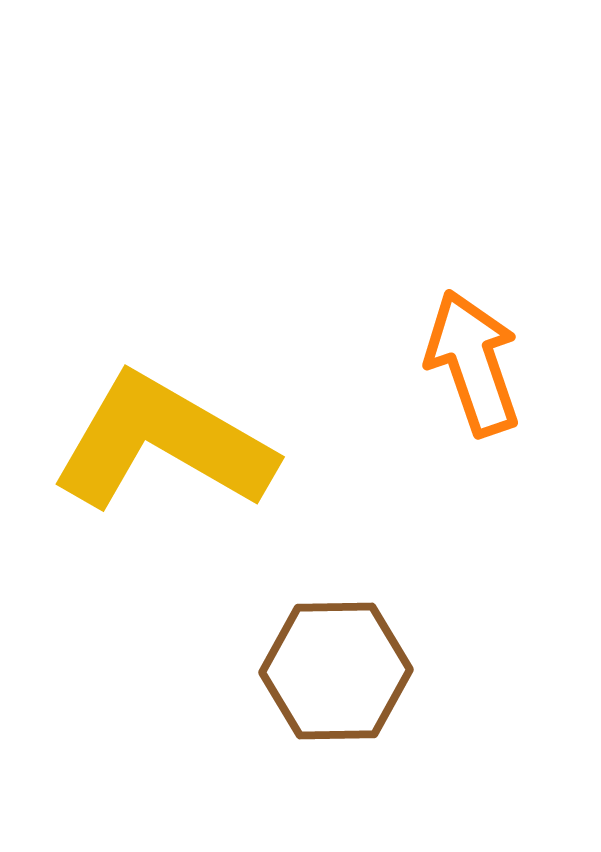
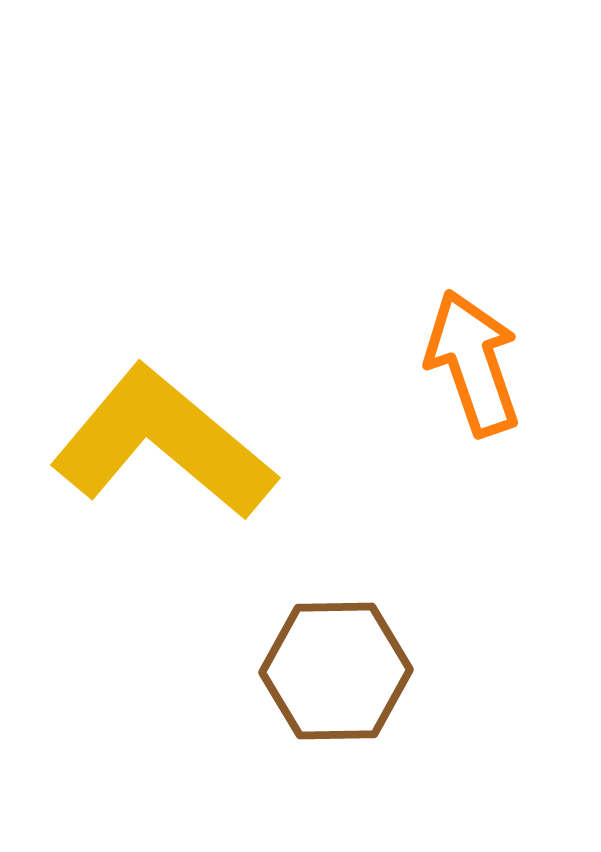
yellow L-shape: rotated 10 degrees clockwise
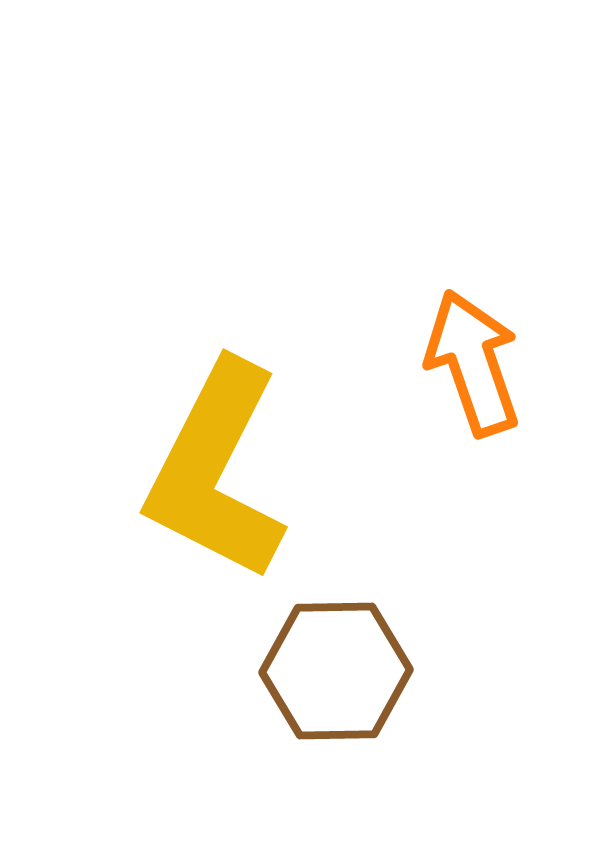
yellow L-shape: moved 53 px right, 28 px down; rotated 103 degrees counterclockwise
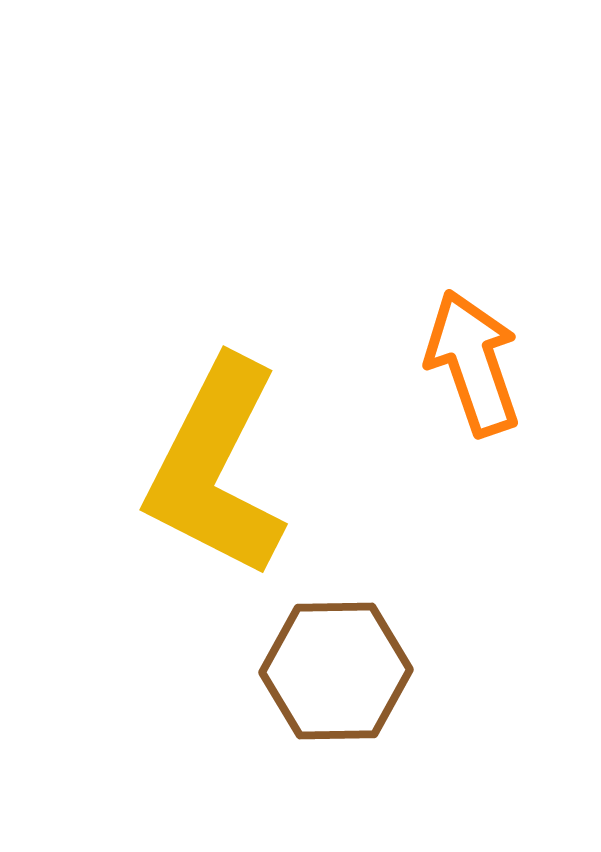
yellow L-shape: moved 3 px up
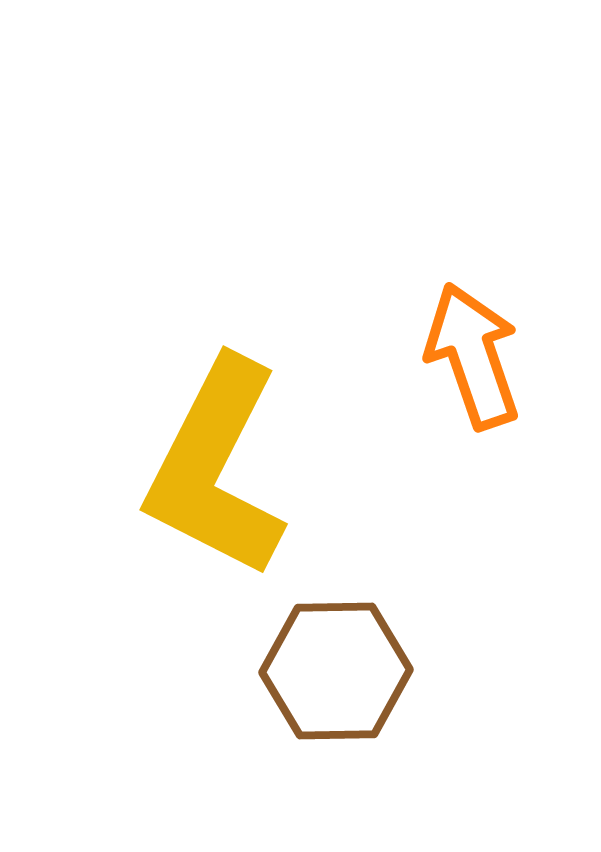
orange arrow: moved 7 px up
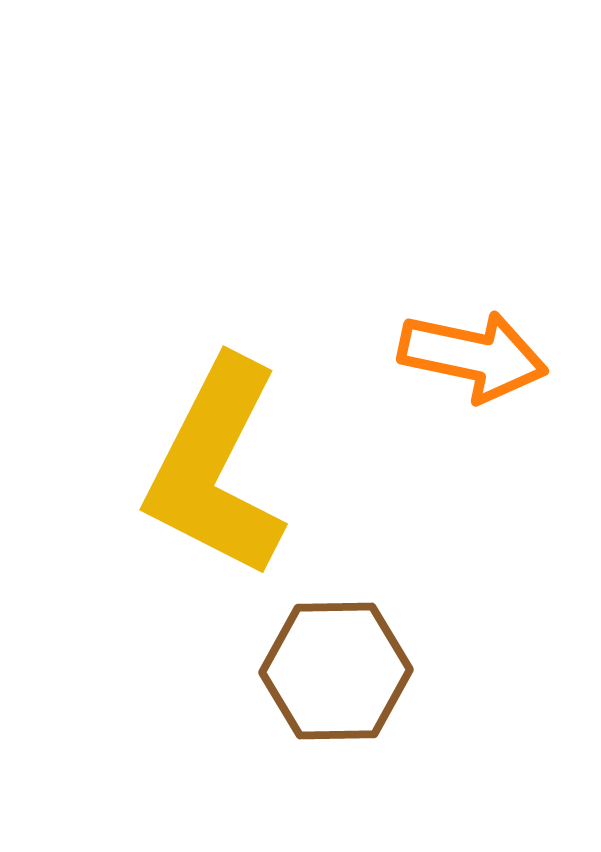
orange arrow: rotated 121 degrees clockwise
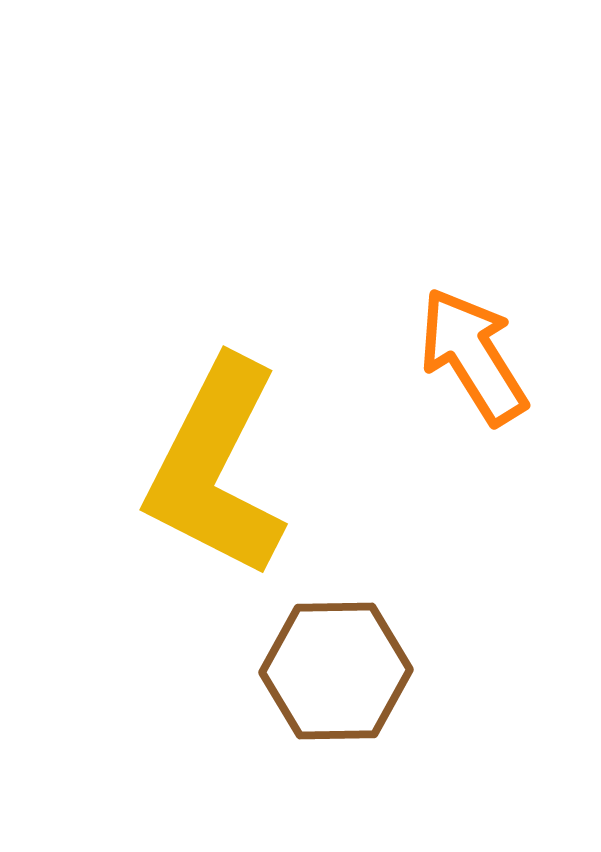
orange arrow: rotated 134 degrees counterclockwise
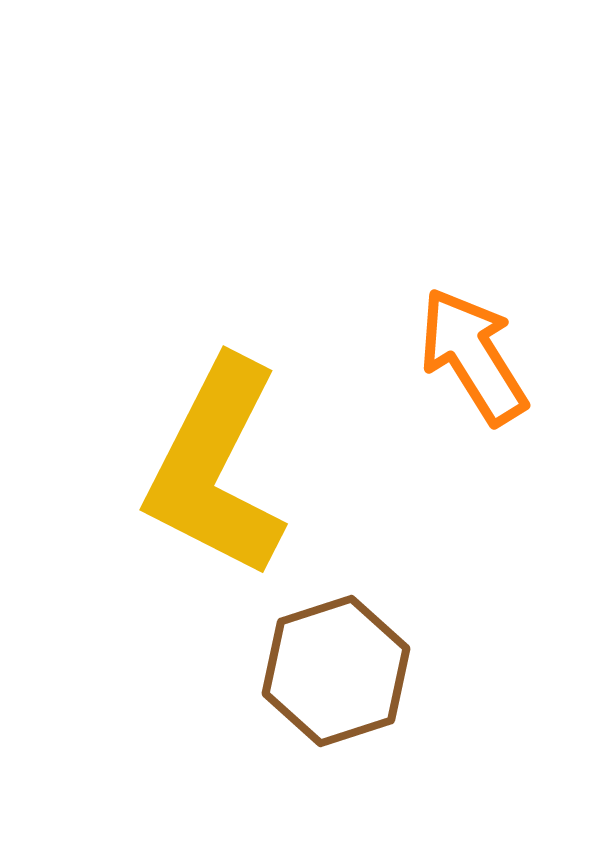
brown hexagon: rotated 17 degrees counterclockwise
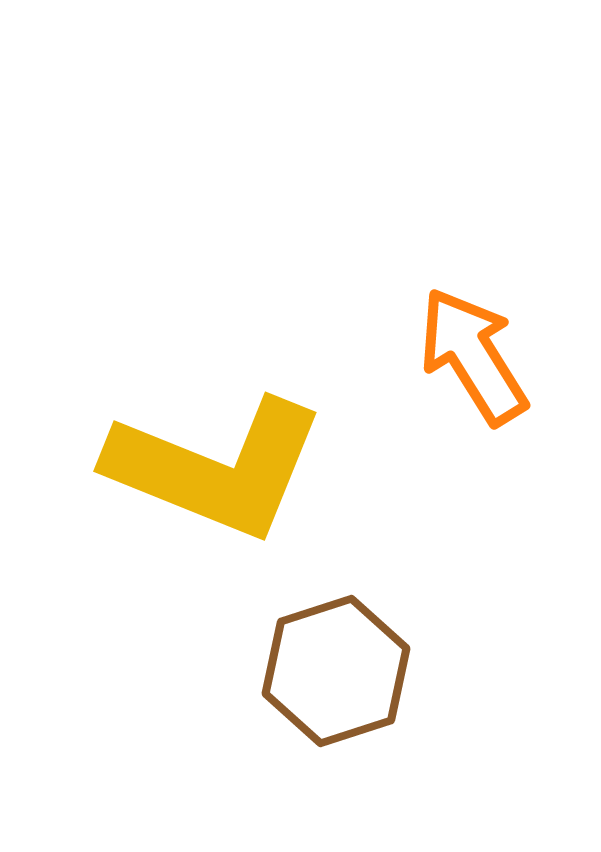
yellow L-shape: rotated 95 degrees counterclockwise
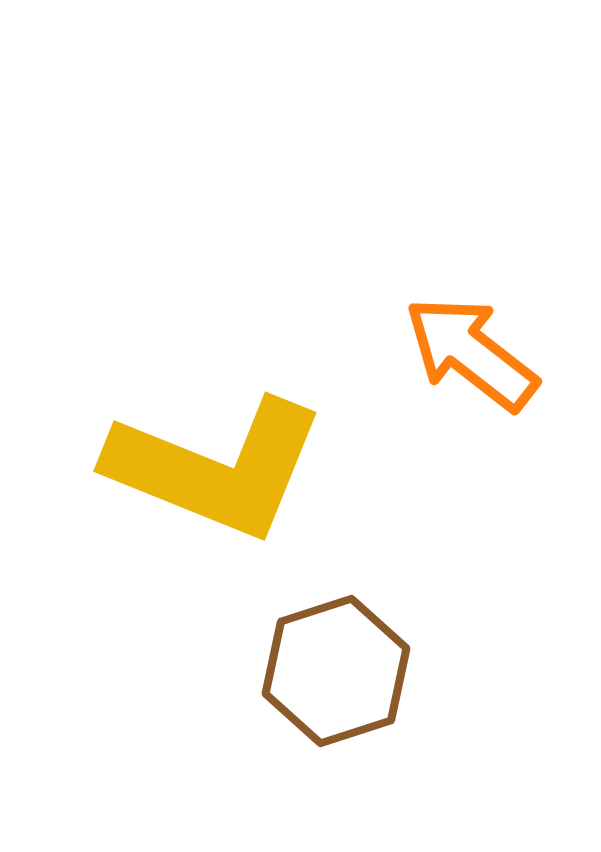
orange arrow: moved 2 px left, 3 px up; rotated 20 degrees counterclockwise
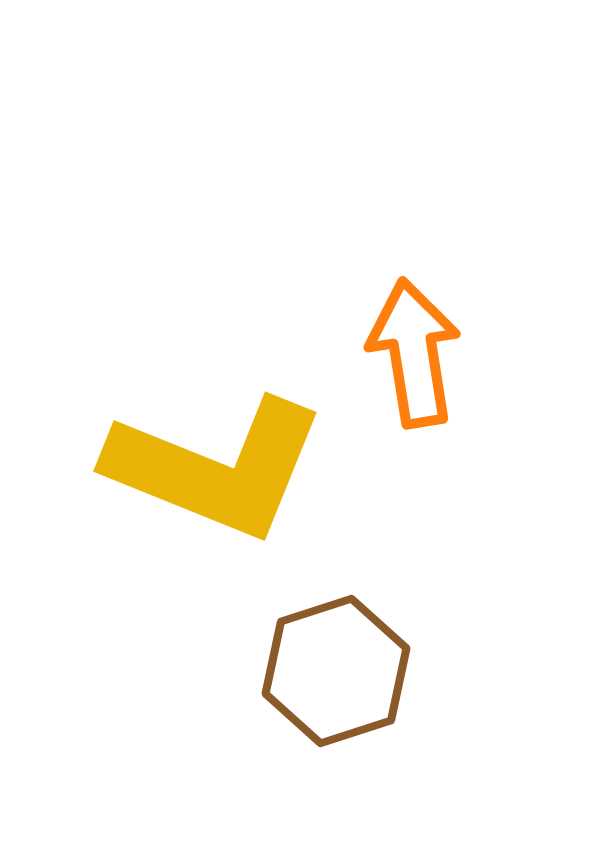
orange arrow: moved 57 px left; rotated 43 degrees clockwise
